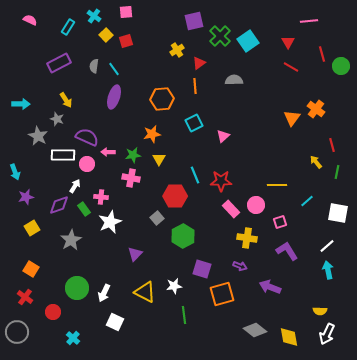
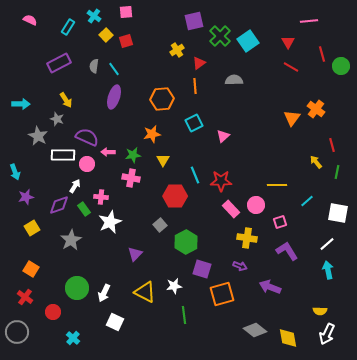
yellow triangle at (159, 159): moved 4 px right, 1 px down
gray square at (157, 218): moved 3 px right, 7 px down
green hexagon at (183, 236): moved 3 px right, 6 px down
white line at (327, 246): moved 2 px up
yellow diamond at (289, 337): moved 1 px left, 1 px down
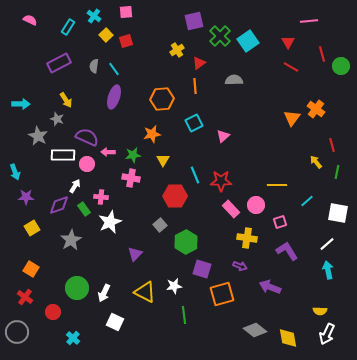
purple star at (26, 197): rotated 14 degrees clockwise
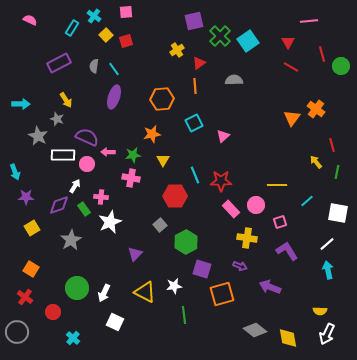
cyan rectangle at (68, 27): moved 4 px right, 1 px down
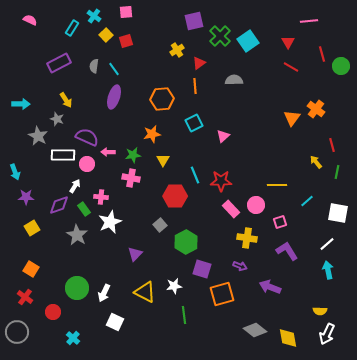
gray star at (71, 240): moved 6 px right, 5 px up; rotated 10 degrees counterclockwise
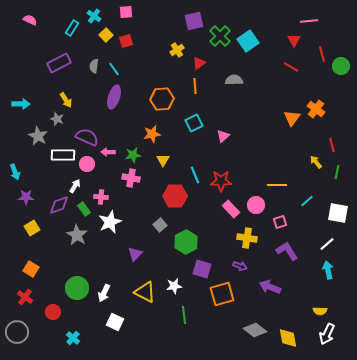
red triangle at (288, 42): moved 6 px right, 2 px up
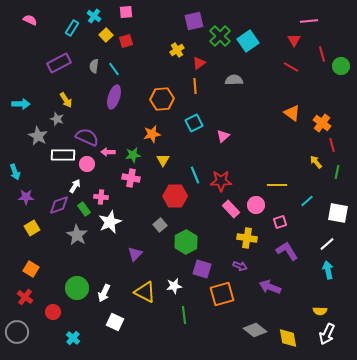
orange cross at (316, 109): moved 6 px right, 14 px down
orange triangle at (292, 118): moved 5 px up; rotated 30 degrees counterclockwise
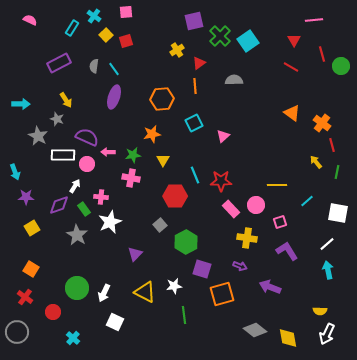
pink line at (309, 21): moved 5 px right, 1 px up
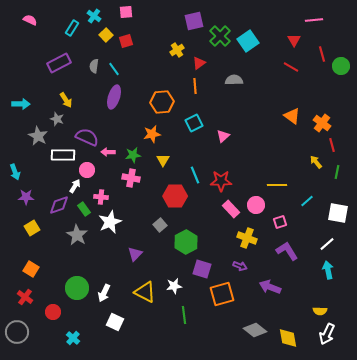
orange hexagon at (162, 99): moved 3 px down
orange triangle at (292, 113): moved 3 px down
pink circle at (87, 164): moved 6 px down
yellow cross at (247, 238): rotated 12 degrees clockwise
